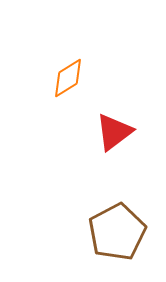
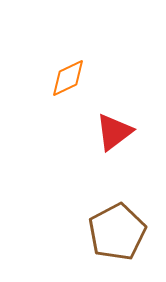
orange diamond: rotated 6 degrees clockwise
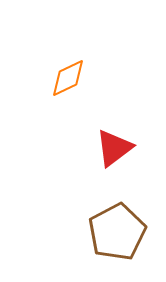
red triangle: moved 16 px down
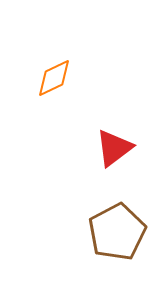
orange diamond: moved 14 px left
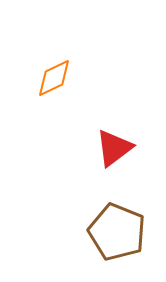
brown pentagon: rotated 22 degrees counterclockwise
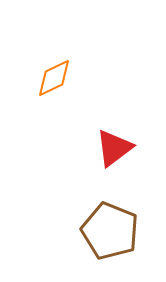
brown pentagon: moved 7 px left, 1 px up
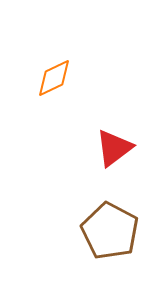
brown pentagon: rotated 6 degrees clockwise
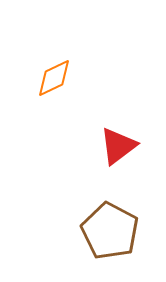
red triangle: moved 4 px right, 2 px up
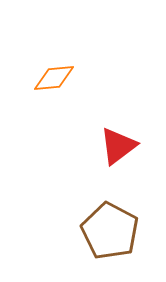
orange diamond: rotated 21 degrees clockwise
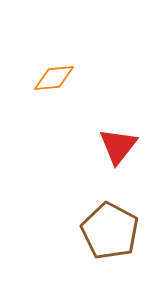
red triangle: rotated 15 degrees counterclockwise
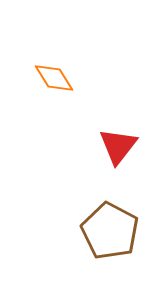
orange diamond: rotated 63 degrees clockwise
